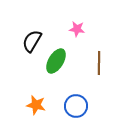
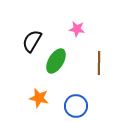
orange star: moved 3 px right, 7 px up
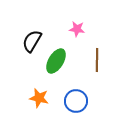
brown line: moved 2 px left, 3 px up
blue circle: moved 5 px up
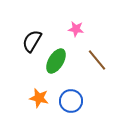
pink star: moved 1 px left
brown line: rotated 40 degrees counterclockwise
blue circle: moved 5 px left
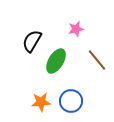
pink star: rotated 21 degrees counterclockwise
orange star: moved 2 px right, 4 px down; rotated 18 degrees counterclockwise
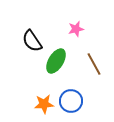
black semicircle: rotated 65 degrees counterclockwise
brown line: moved 3 px left, 4 px down; rotated 10 degrees clockwise
orange star: moved 3 px right, 2 px down
